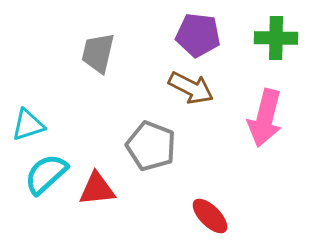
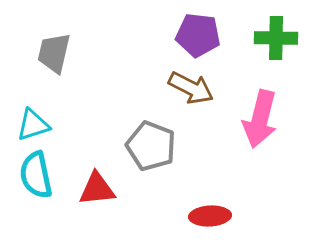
gray trapezoid: moved 44 px left
pink arrow: moved 5 px left, 1 px down
cyan triangle: moved 5 px right
cyan semicircle: moved 10 px left, 1 px down; rotated 60 degrees counterclockwise
red ellipse: rotated 48 degrees counterclockwise
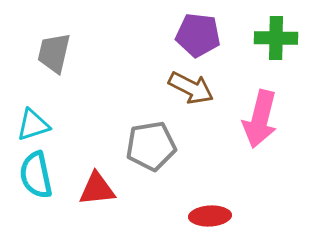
gray pentagon: rotated 30 degrees counterclockwise
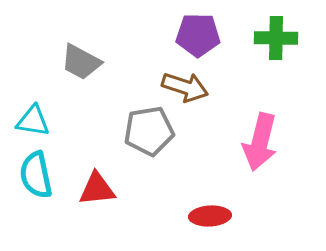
purple pentagon: rotated 6 degrees counterclockwise
gray trapezoid: moved 27 px right, 9 px down; rotated 75 degrees counterclockwise
brown arrow: moved 6 px left, 1 px up; rotated 9 degrees counterclockwise
pink arrow: moved 23 px down
cyan triangle: moved 4 px up; rotated 27 degrees clockwise
gray pentagon: moved 2 px left, 15 px up
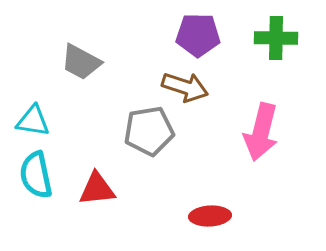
pink arrow: moved 1 px right, 10 px up
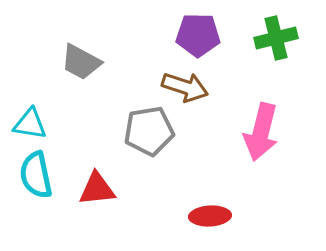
green cross: rotated 15 degrees counterclockwise
cyan triangle: moved 3 px left, 3 px down
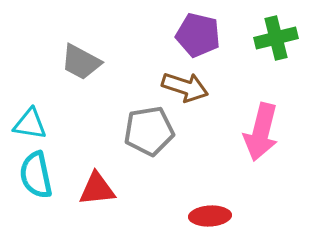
purple pentagon: rotated 12 degrees clockwise
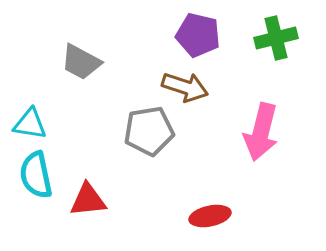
red triangle: moved 9 px left, 11 px down
red ellipse: rotated 9 degrees counterclockwise
